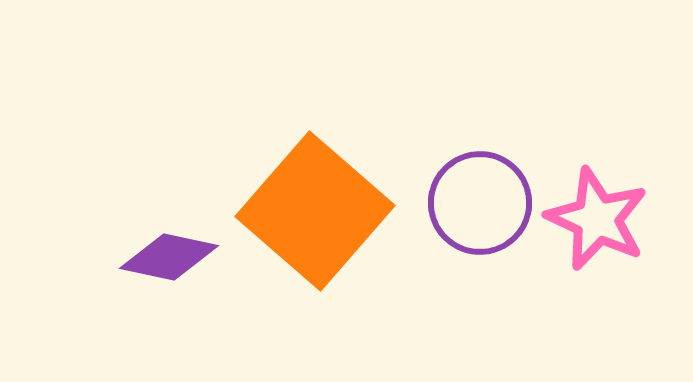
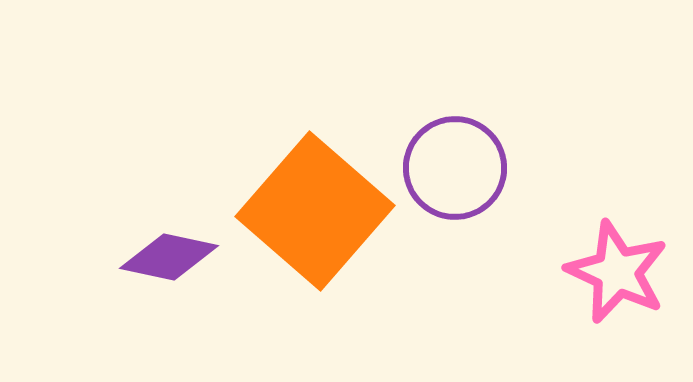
purple circle: moved 25 px left, 35 px up
pink star: moved 20 px right, 53 px down
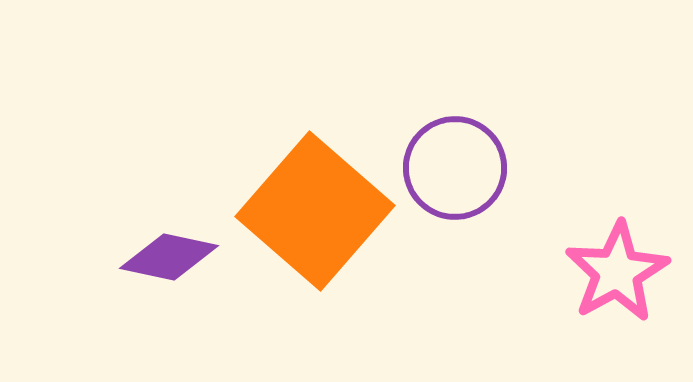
pink star: rotated 18 degrees clockwise
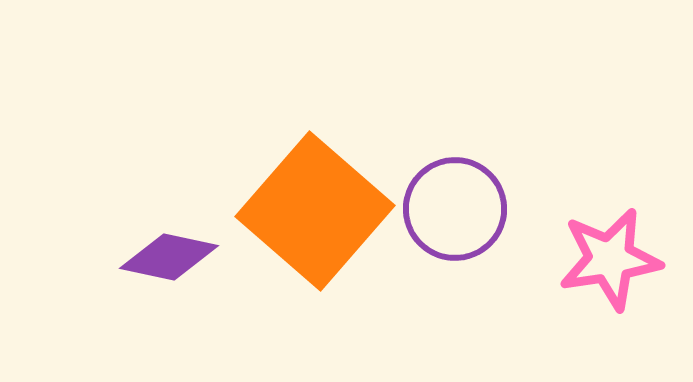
purple circle: moved 41 px down
pink star: moved 7 px left, 13 px up; rotated 20 degrees clockwise
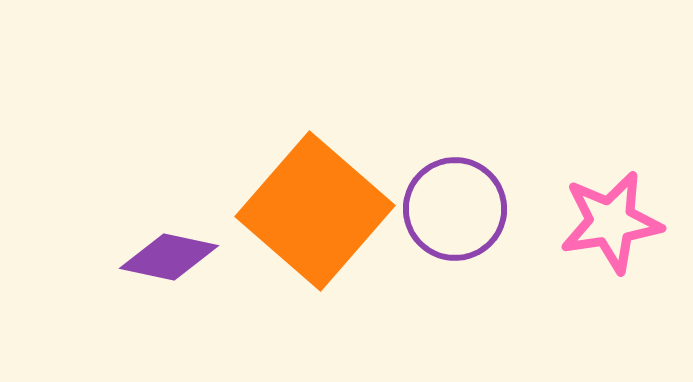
pink star: moved 1 px right, 37 px up
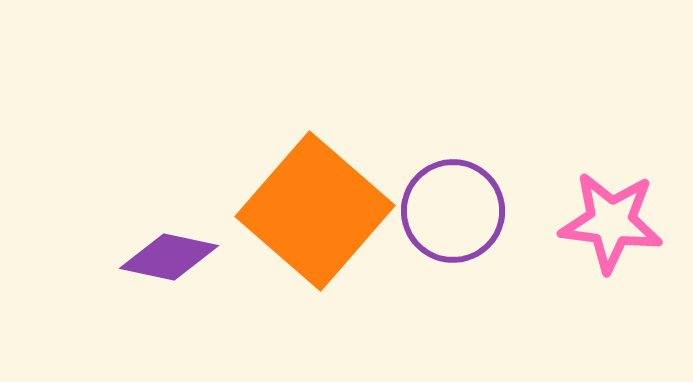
purple circle: moved 2 px left, 2 px down
pink star: rotated 16 degrees clockwise
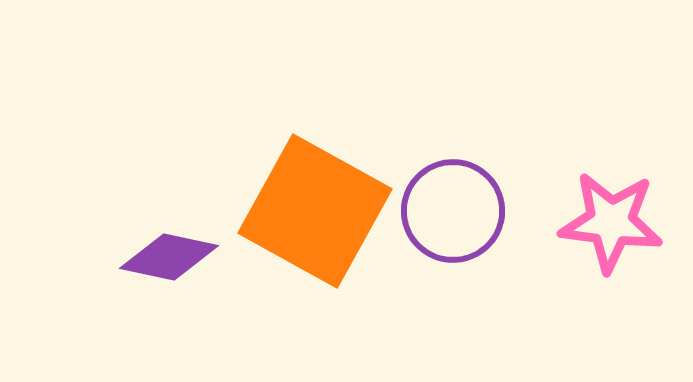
orange square: rotated 12 degrees counterclockwise
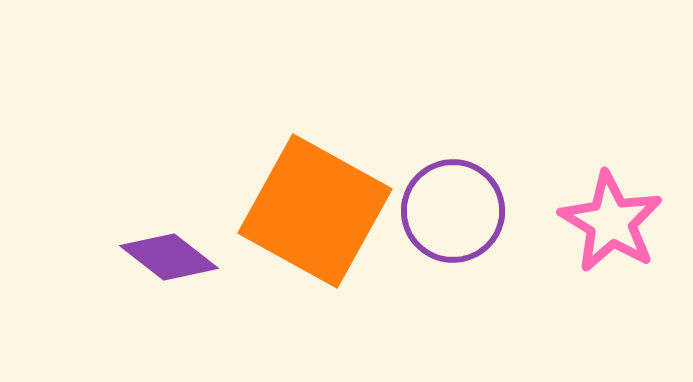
pink star: rotated 24 degrees clockwise
purple diamond: rotated 26 degrees clockwise
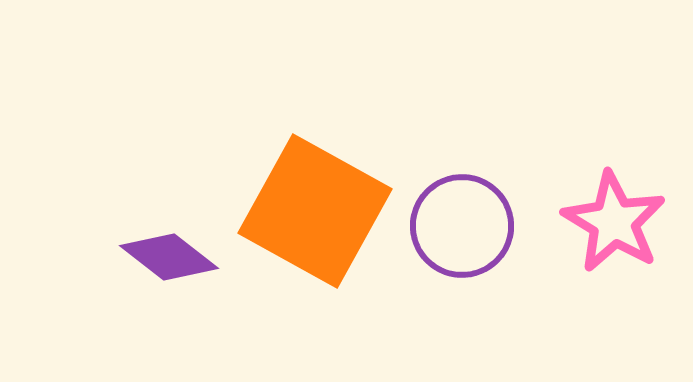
purple circle: moved 9 px right, 15 px down
pink star: moved 3 px right
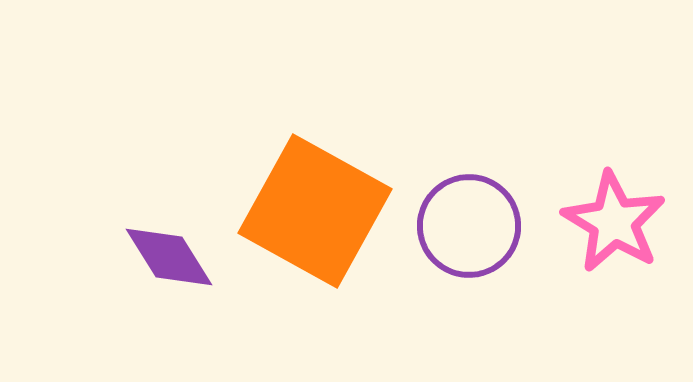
purple circle: moved 7 px right
purple diamond: rotated 20 degrees clockwise
